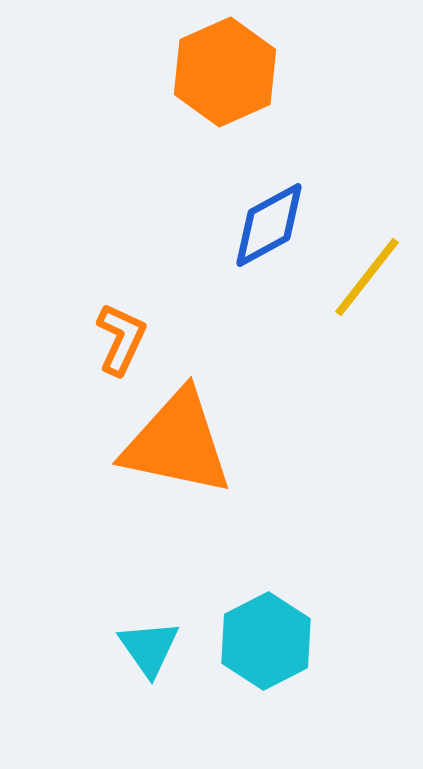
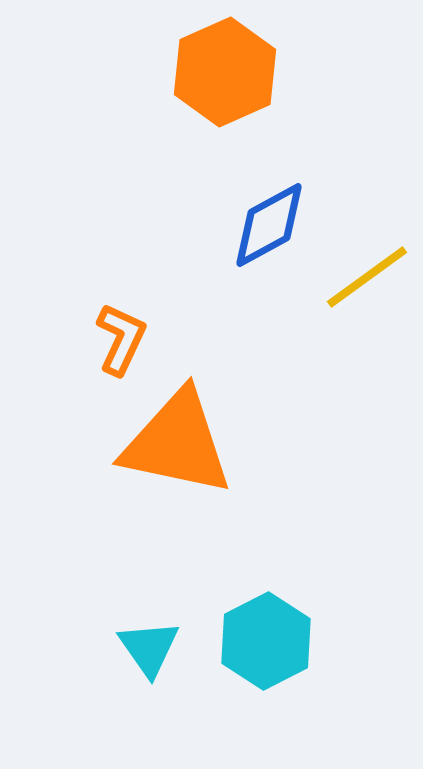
yellow line: rotated 16 degrees clockwise
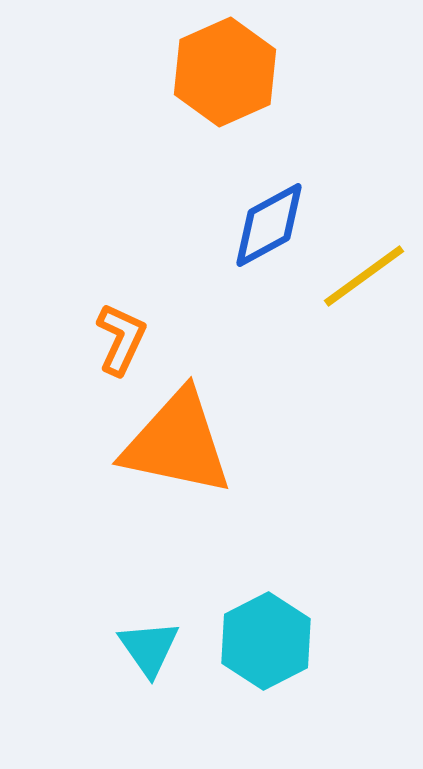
yellow line: moved 3 px left, 1 px up
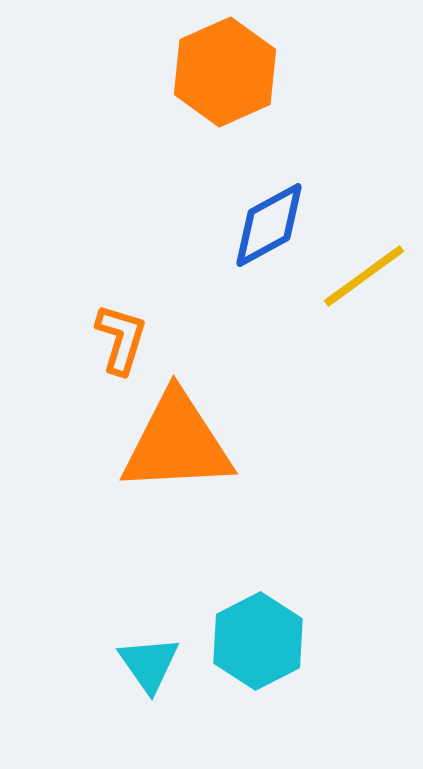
orange L-shape: rotated 8 degrees counterclockwise
orange triangle: rotated 15 degrees counterclockwise
cyan hexagon: moved 8 px left
cyan triangle: moved 16 px down
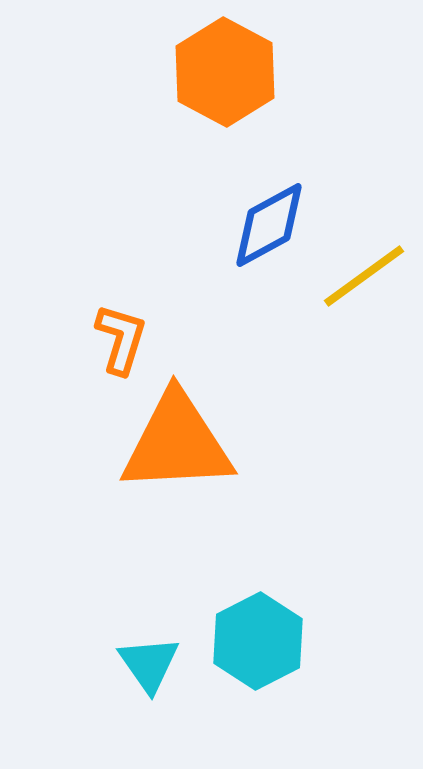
orange hexagon: rotated 8 degrees counterclockwise
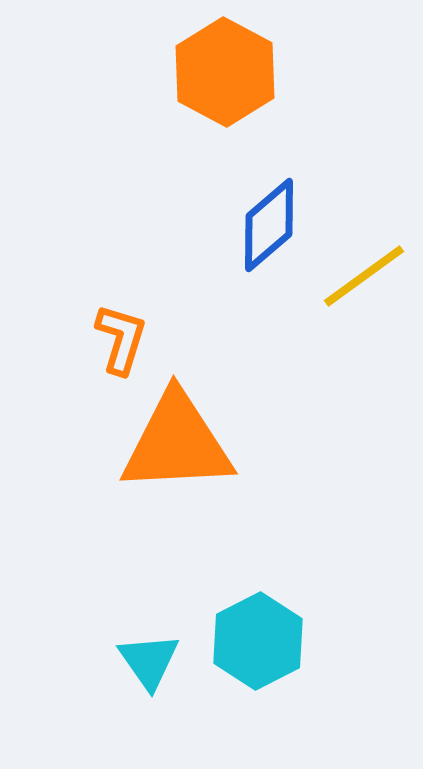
blue diamond: rotated 12 degrees counterclockwise
cyan triangle: moved 3 px up
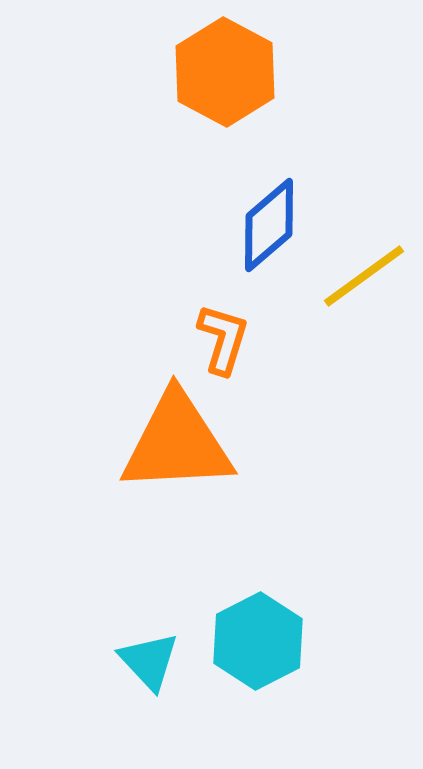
orange L-shape: moved 102 px right
cyan triangle: rotated 8 degrees counterclockwise
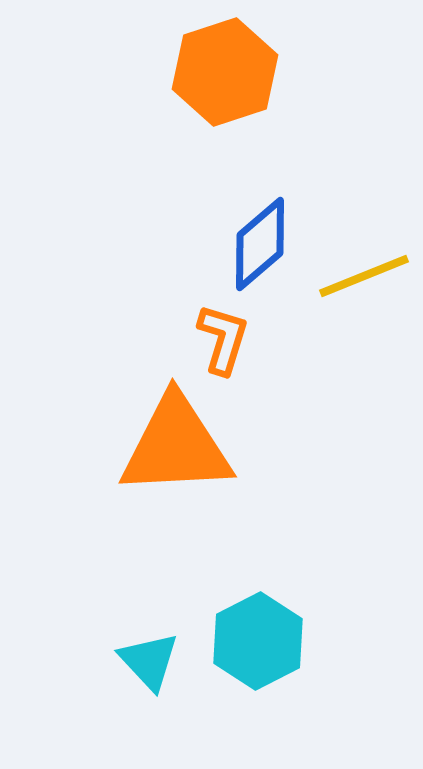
orange hexagon: rotated 14 degrees clockwise
blue diamond: moved 9 px left, 19 px down
yellow line: rotated 14 degrees clockwise
orange triangle: moved 1 px left, 3 px down
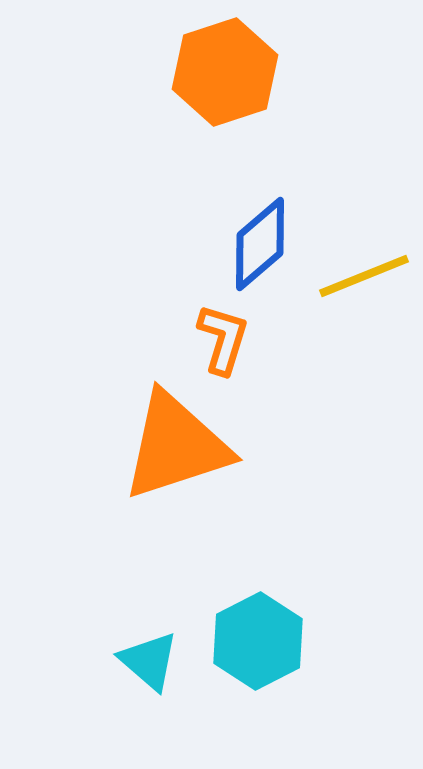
orange triangle: rotated 15 degrees counterclockwise
cyan triangle: rotated 6 degrees counterclockwise
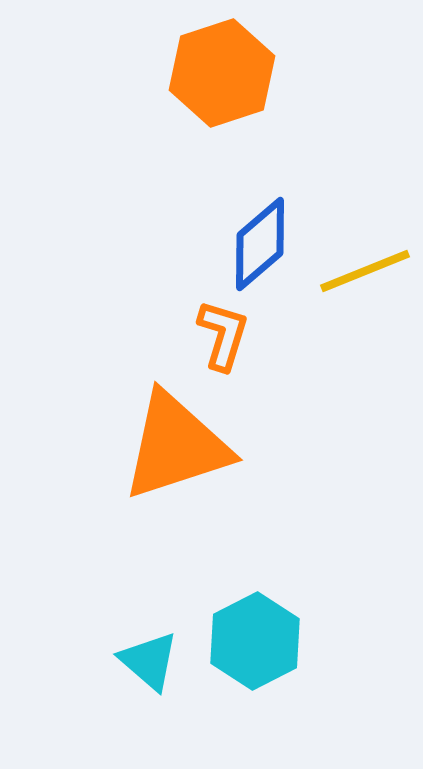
orange hexagon: moved 3 px left, 1 px down
yellow line: moved 1 px right, 5 px up
orange L-shape: moved 4 px up
cyan hexagon: moved 3 px left
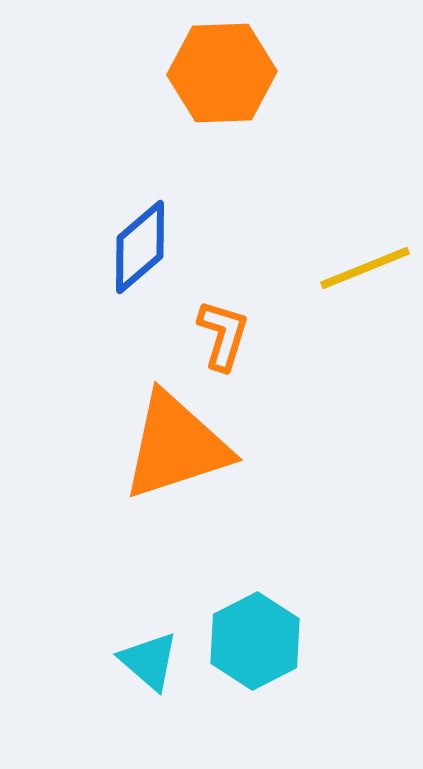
orange hexagon: rotated 16 degrees clockwise
blue diamond: moved 120 px left, 3 px down
yellow line: moved 3 px up
